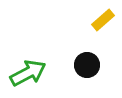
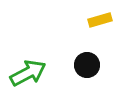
yellow rectangle: moved 3 px left; rotated 25 degrees clockwise
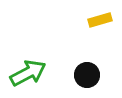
black circle: moved 10 px down
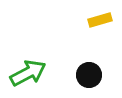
black circle: moved 2 px right
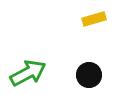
yellow rectangle: moved 6 px left, 1 px up
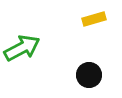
green arrow: moved 6 px left, 25 px up
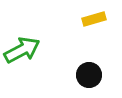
green arrow: moved 2 px down
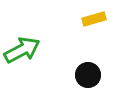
black circle: moved 1 px left
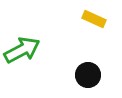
yellow rectangle: rotated 40 degrees clockwise
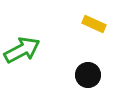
yellow rectangle: moved 5 px down
